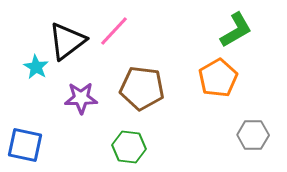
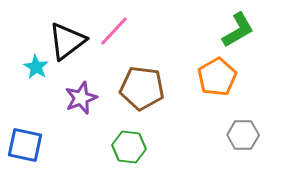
green L-shape: moved 2 px right
orange pentagon: moved 1 px left, 1 px up
purple star: rotated 20 degrees counterclockwise
gray hexagon: moved 10 px left
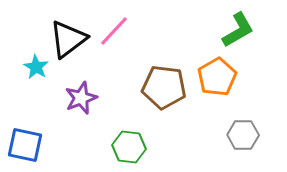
black triangle: moved 1 px right, 2 px up
brown pentagon: moved 22 px right, 1 px up
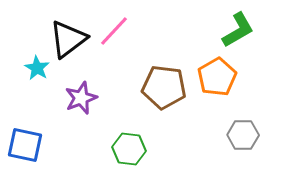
cyan star: moved 1 px right, 1 px down
green hexagon: moved 2 px down
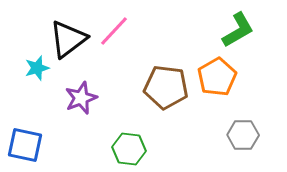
cyan star: rotated 25 degrees clockwise
brown pentagon: moved 2 px right
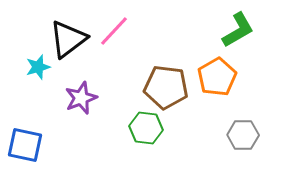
cyan star: moved 1 px right, 1 px up
green hexagon: moved 17 px right, 21 px up
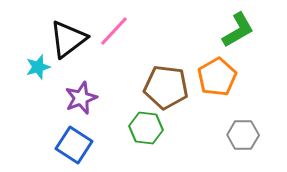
blue square: moved 49 px right; rotated 21 degrees clockwise
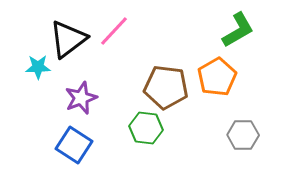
cyan star: rotated 15 degrees clockwise
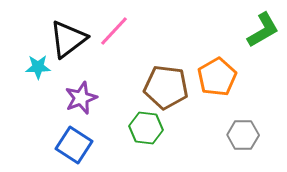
green L-shape: moved 25 px right
